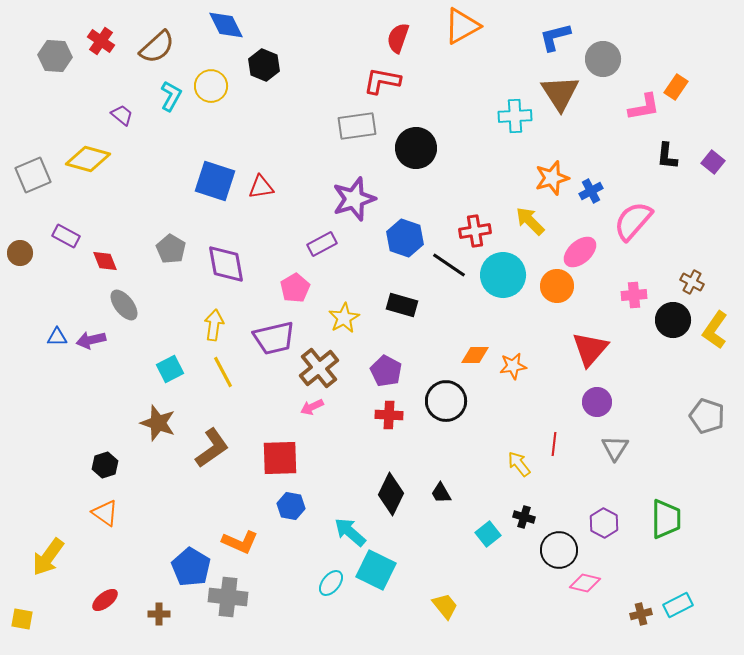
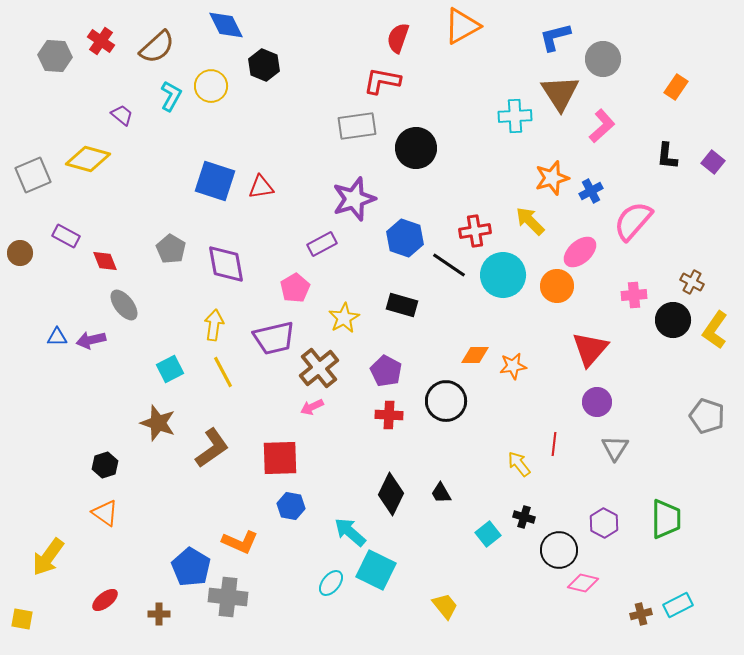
pink L-shape at (644, 107): moved 42 px left, 19 px down; rotated 32 degrees counterclockwise
pink diamond at (585, 583): moved 2 px left
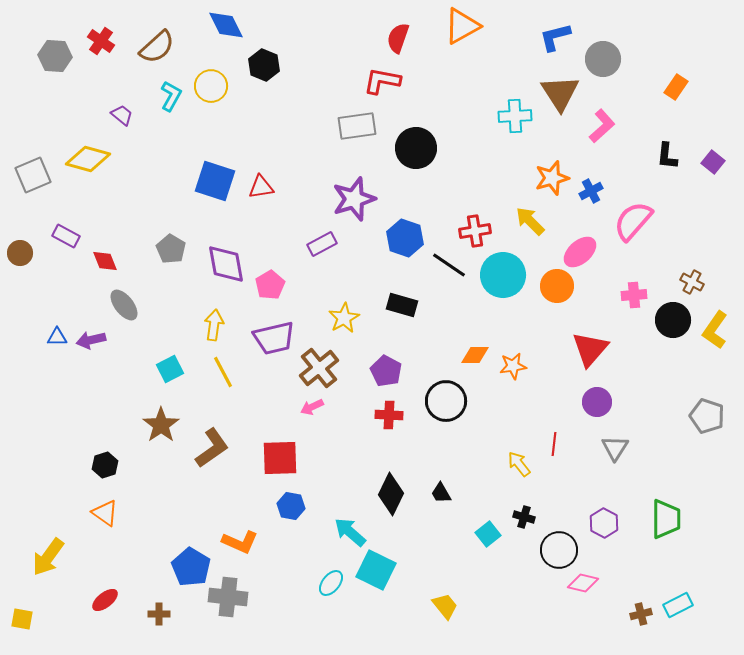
pink pentagon at (295, 288): moved 25 px left, 3 px up
brown star at (158, 423): moved 3 px right, 2 px down; rotated 18 degrees clockwise
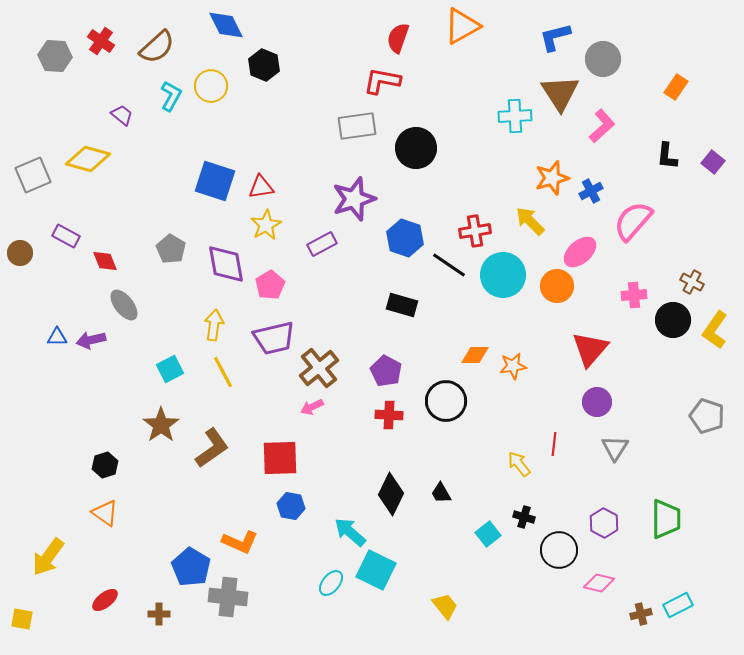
yellow star at (344, 318): moved 78 px left, 93 px up
pink diamond at (583, 583): moved 16 px right
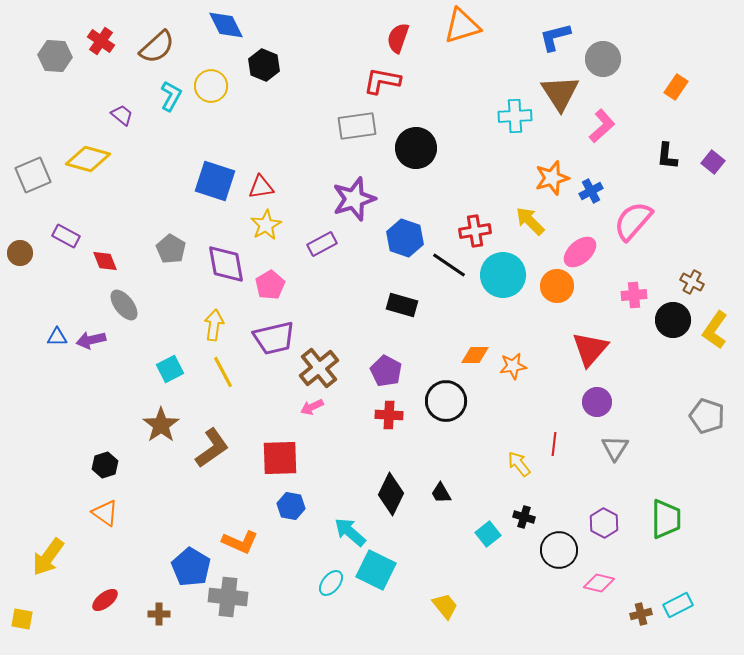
orange triangle at (462, 26): rotated 12 degrees clockwise
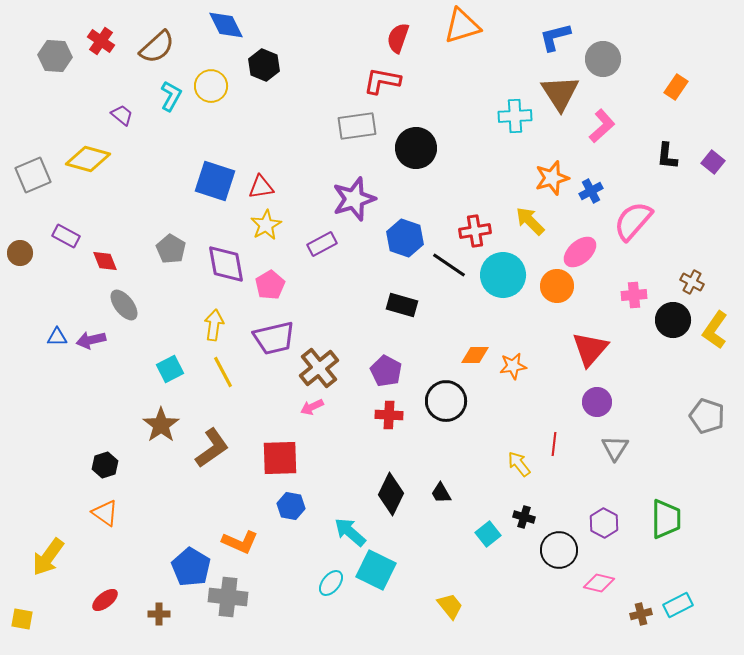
yellow trapezoid at (445, 606): moved 5 px right
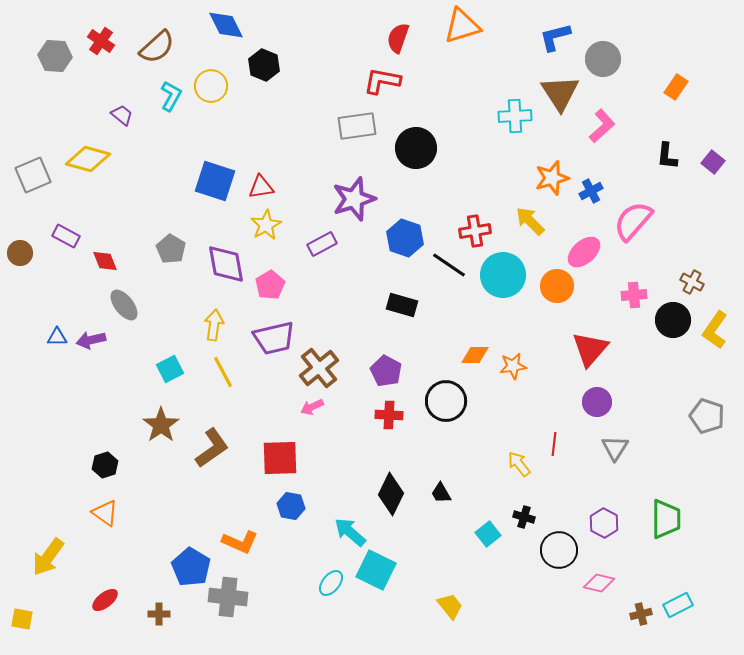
pink ellipse at (580, 252): moved 4 px right
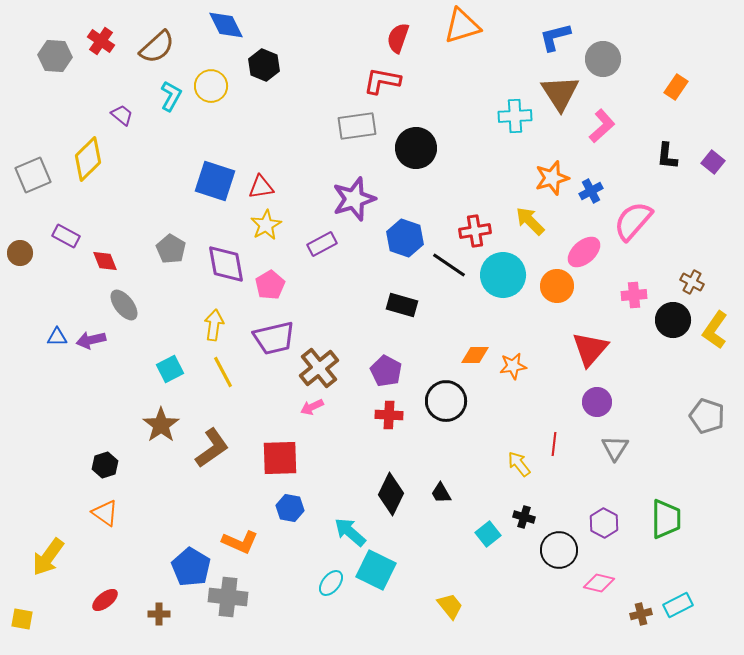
yellow diamond at (88, 159): rotated 60 degrees counterclockwise
blue hexagon at (291, 506): moved 1 px left, 2 px down
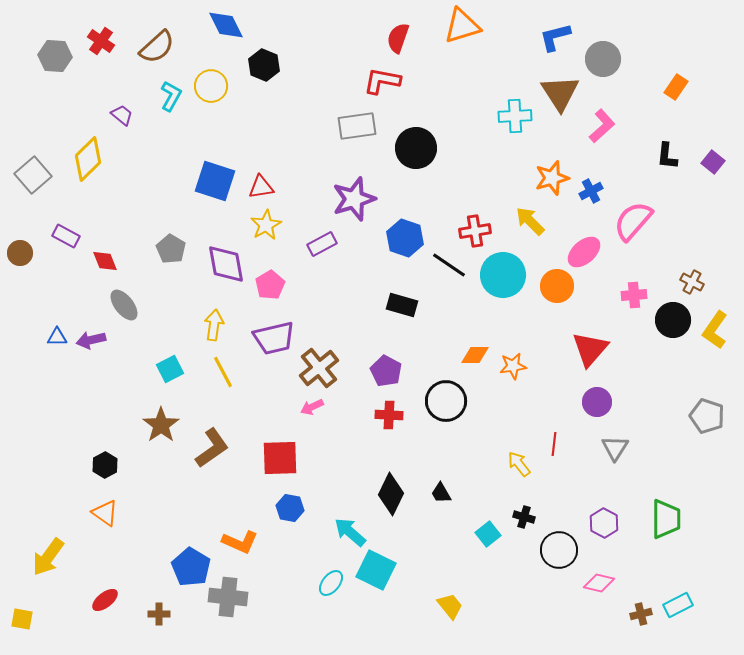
gray square at (33, 175): rotated 18 degrees counterclockwise
black hexagon at (105, 465): rotated 10 degrees counterclockwise
